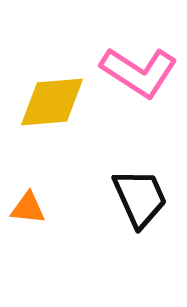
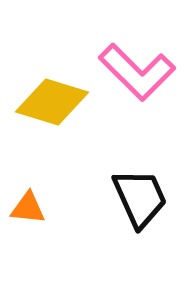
pink L-shape: moved 2 px left; rotated 12 degrees clockwise
yellow diamond: rotated 22 degrees clockwise
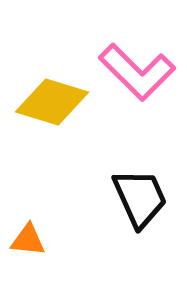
orange triangle: moved 32 px down
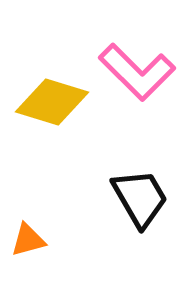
black trapezoid: rotated 6 degrees counterclockwise
orange triangle: rotated 21 degrees counterclockwise
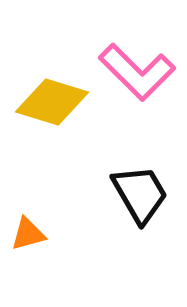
black trapezoid: moved 4 px up
orange triangle: moved 6 px up
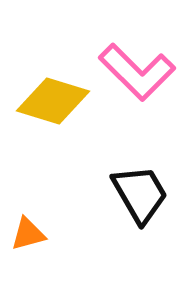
yellow diamond: moved 1 px right, 1 px up
